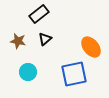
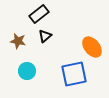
black triangle: moved 3 px up
orange ellipse: moved 1 px right
cyan circle: moved 1 px left, 1 px up
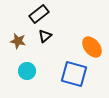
blue square: rotated 28 degrees clockwise
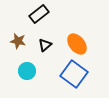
black triangle: moved 9 px down
orange ellipse: moved 15 px left, 3 px up
blue square: rotated 20 degrees clockwise
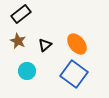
black rectangle: moved 18 px left
brown star: rotated 14 degrees clockwise
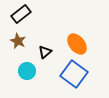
black triangle: moved 7 px down
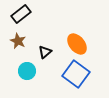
blue square: moved 2 px right
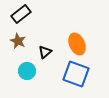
orange ellipse: rotated 15 degrees clockwise
blue square: rotated 16 degrees counterclockwise
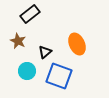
black rectangle: moved 9 px right
blue square: moved 17 px left, 2 px down
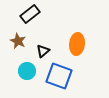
orange ellipse: rotated 30 degrees clockwise
black triangle: moved 2 px left, 1 px up
